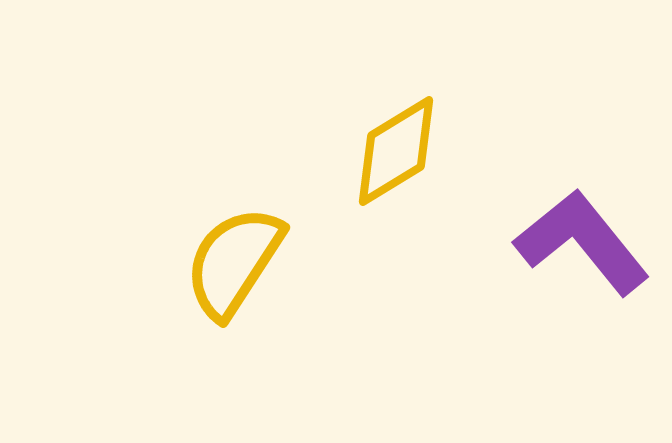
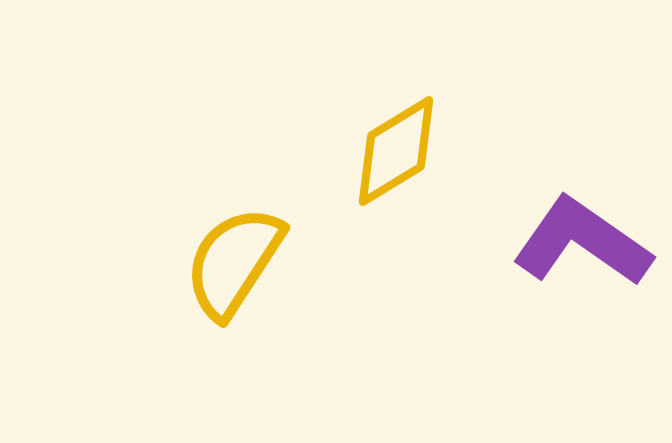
purple L-shape: rotated 16 degrees counterclockwise
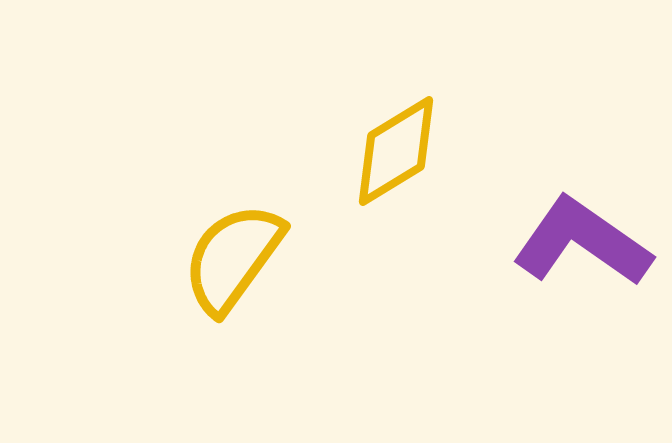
yellow semicircle: moved 1 px left, 4 px up; rotated 3 degrees clockwise
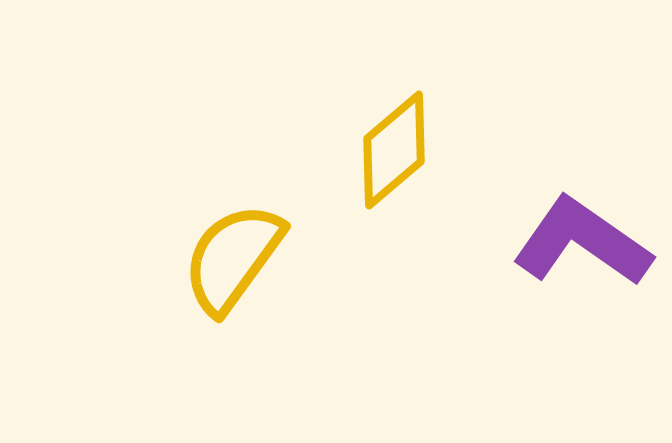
yellow diamond: moved 2 px left, 1 px up; rotated 9 degrees counterclockwise
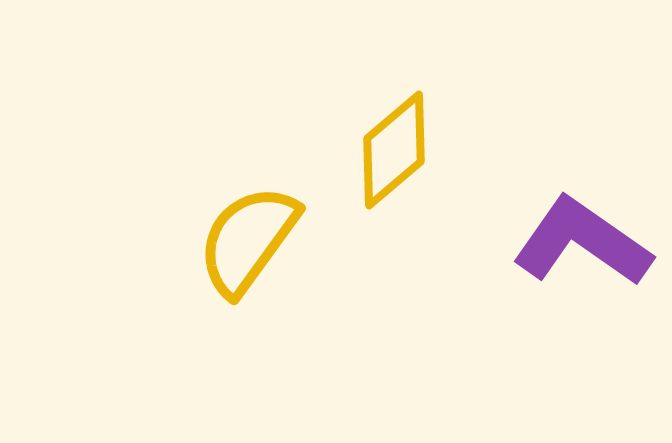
yellow semicircle: moved 15 px right, 18 px up
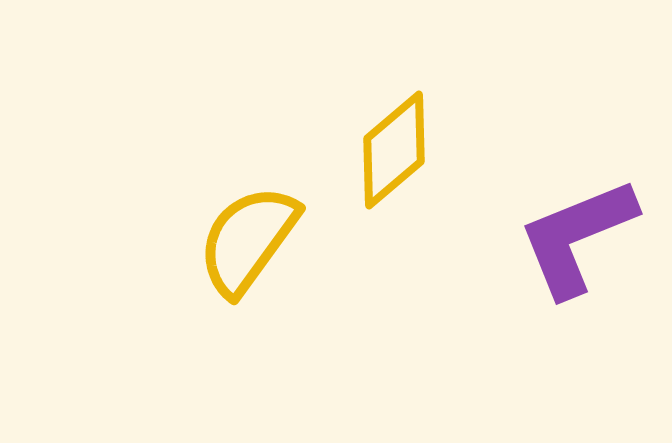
purple L-shape: moved 5 px left, 5 px up; rotated 57 degrees counterclockwise
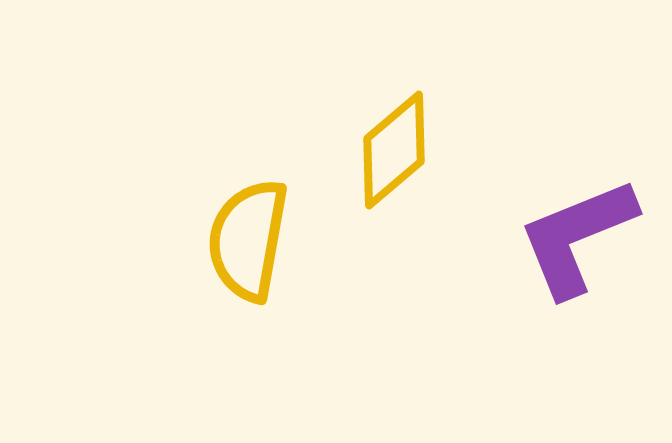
yellow semicircle: rotated 26 degrees counterclockwise
